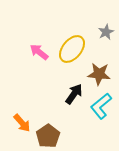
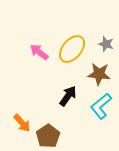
gray star: moved 12 px down; rotated 28 degrees counterclockwise
black arrow: moved 6 px left, 2 px down
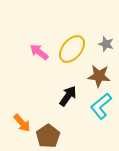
brown star: moved 2 px down
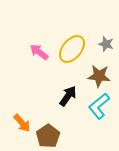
cyan L-shape: moved 2 px left
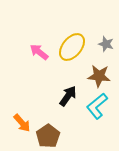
yellow ellipse: moved 2 px up
cyan L-shape: moved 2 px left
